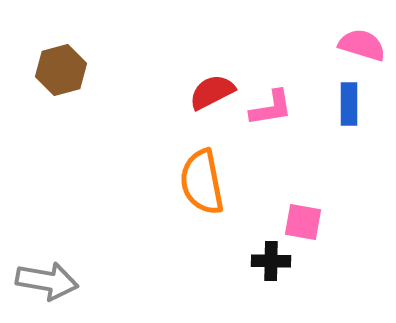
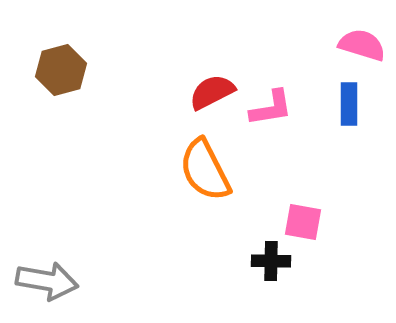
orange semicircle: moved 3 px right, 12 px up; rotated 16 degrees counterclockwise
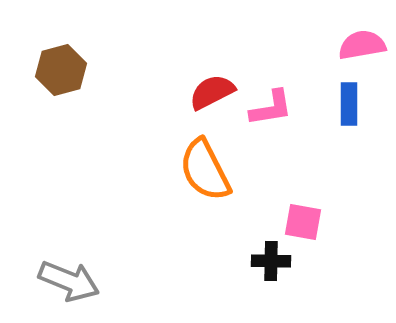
pink semicircle: rotated 27 degrees counterclockwise
gray arrow: moved 22 px right; rotated 12 degrees clockwise
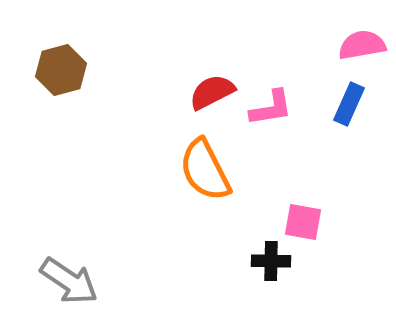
blue rectangle: rotated 24 degrees clockwise
gray arrow: rotated 12 degrees clockwise
